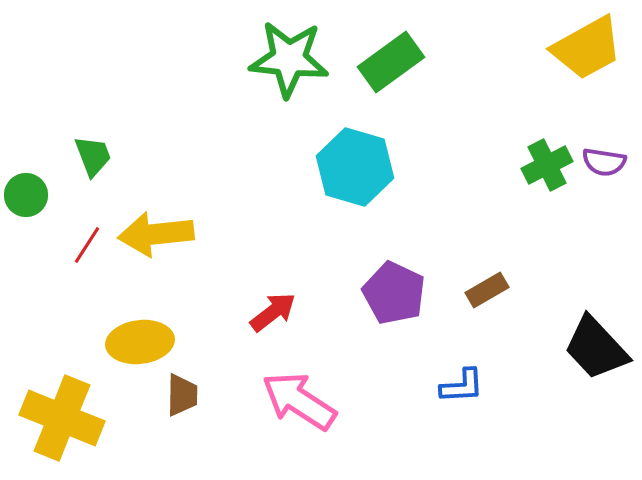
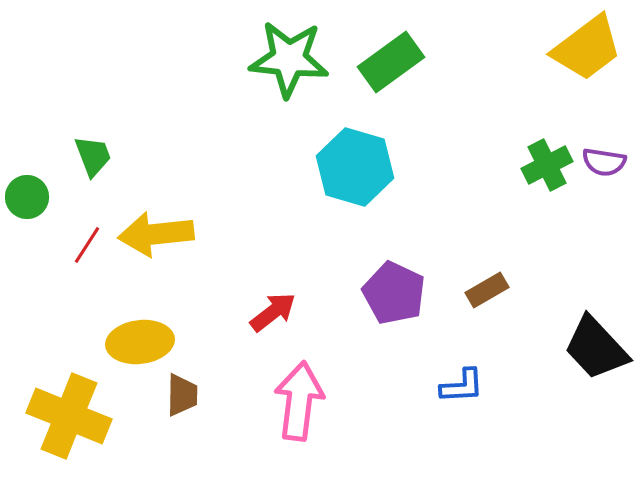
yellow trapezoid: rotated 8 degrees counterclockwise
green circle: moved 1 px right, 2 px down
pink arrow: rotated 64 degrees clockwise
yellow cross: moved 7 px right, 2 px up
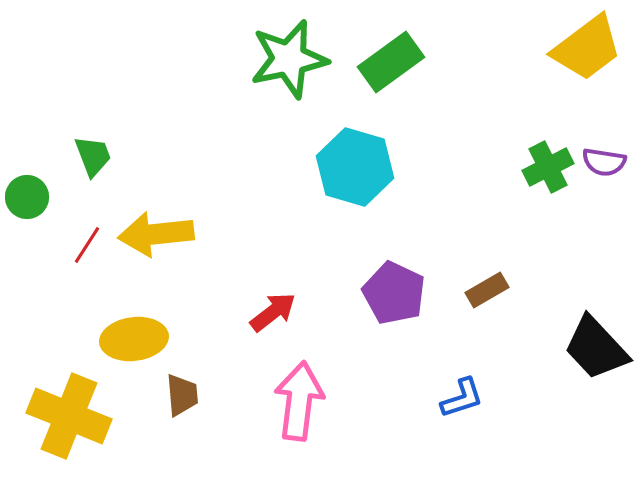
green star: rotated 18 degrees counterclockwise
green cross: moved 1 px right, 2 px down
yellow ellipse: moved 6 px left, 3 px up
blue L-shape: moved 12 px down; rotated 15 degrees counterclockwise
brown trapezoid: rotated 6 degrees counterclockwise
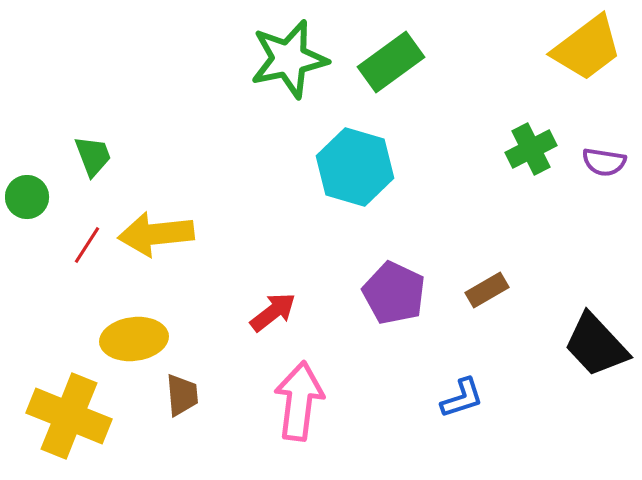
green cross: moved 17 px left, 18 px up
black trapezoid: moved 3 px up
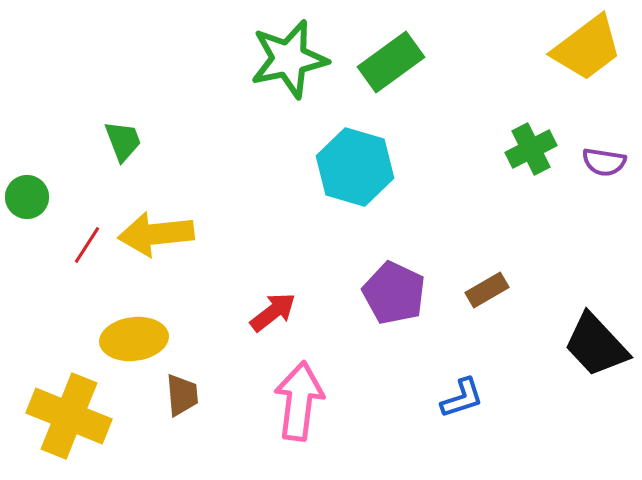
green trapezoid: moved 30 px right, 15 px up
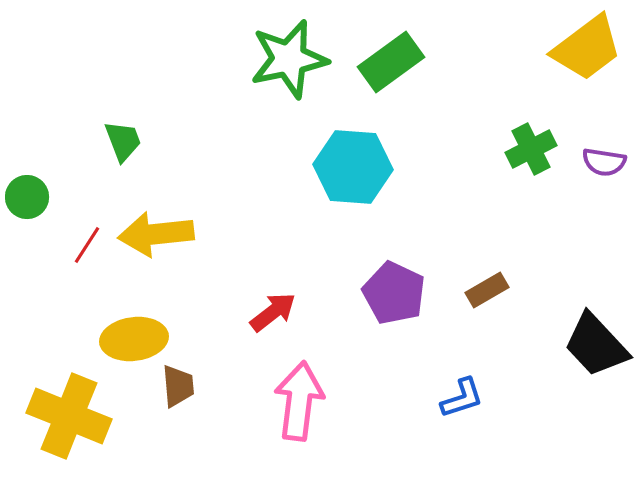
cyan hexagon: moved 2 px left; rotated 12 degrees counterclockwise
brown trapezoid: moved 4 px left, 9 px up
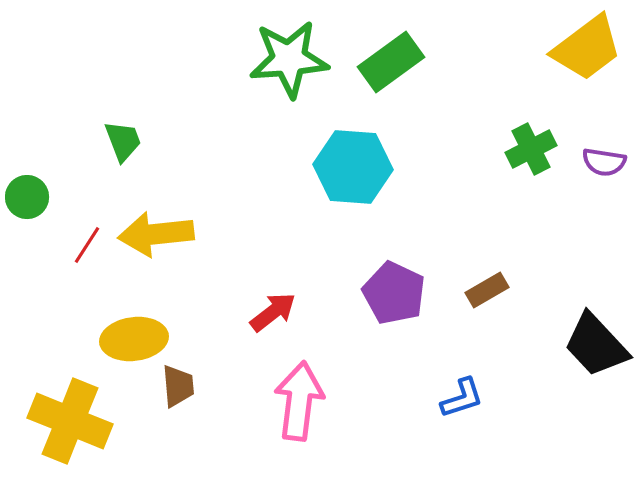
green star: rotated 8 degrees clockwise
yellow cross: moved 1 px right, 5 px down
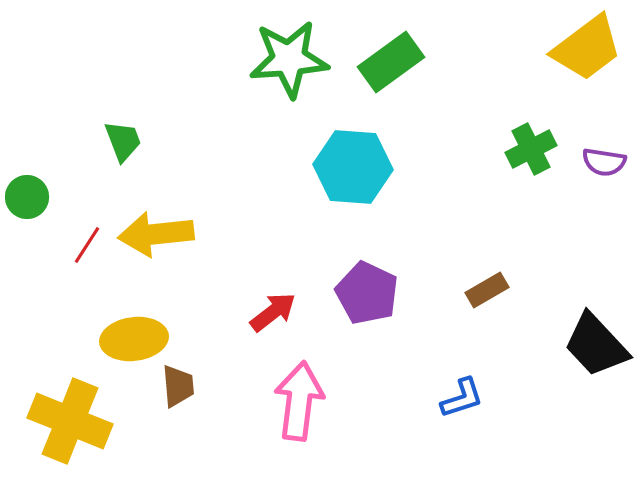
purple pentagon: moved 27 px left
